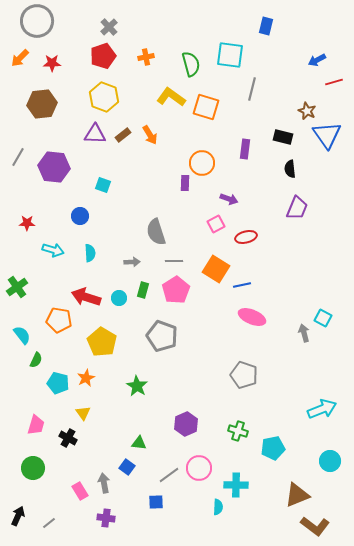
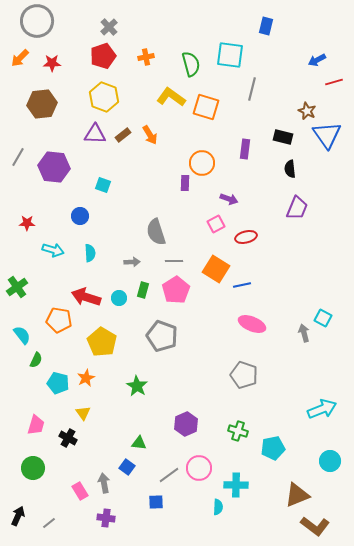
pink ellipse at (252, 317): moved 7 px down
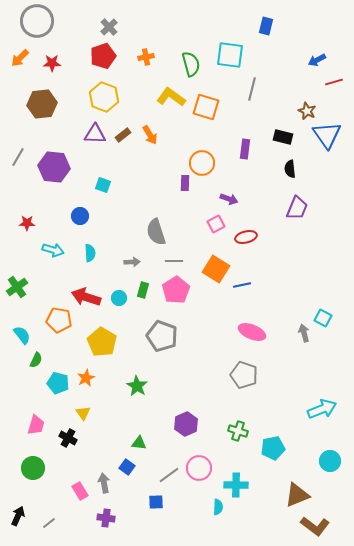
pink ellipse at (252, 324): moved 8 px down
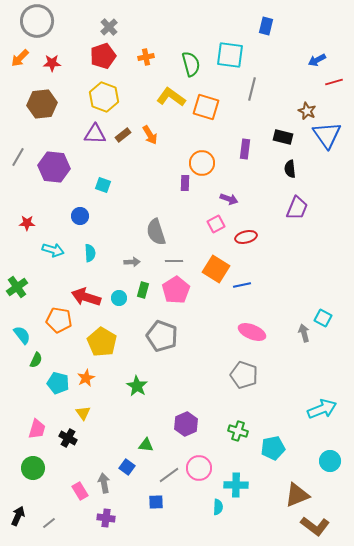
pink trapezoid at (36, 425): moved 1 px right, 4 px down
green triangle at (139, 443): moved 7 px right, 2 px down
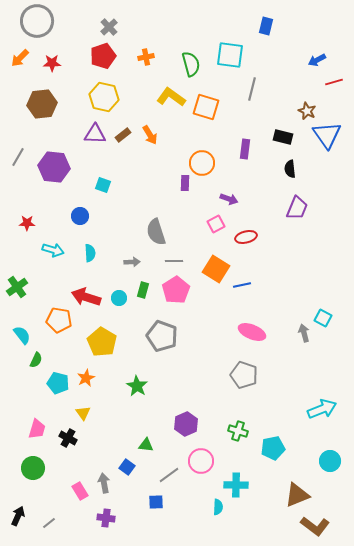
yellow hexagon at (104, 97): rotated 8 degrees counterclockwise
pink circle at (199, 468): moved 2 px right, 7 px up
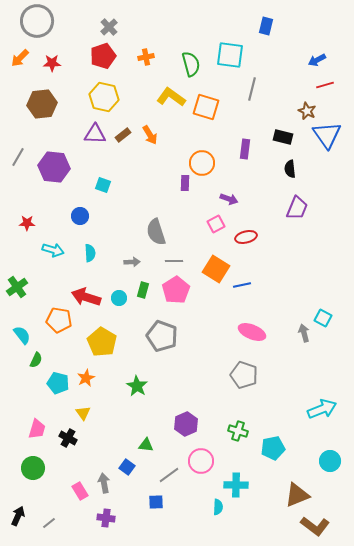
red line at (334, 82): moved 9 px left, 3 px down
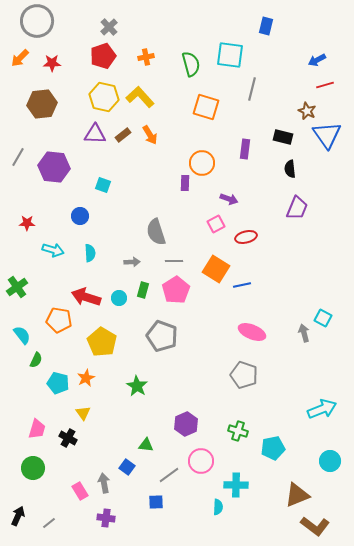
yellow L-shape at (171, 97): moved 31 px left; rotated 12 degrees clockwise
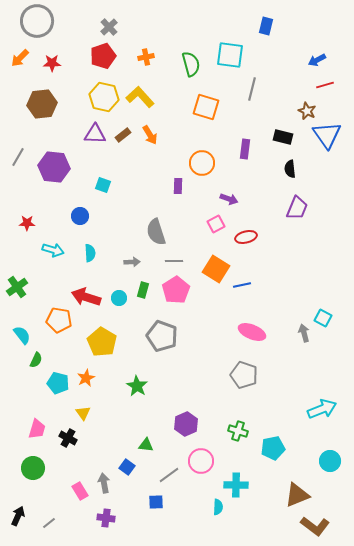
purple rectangle at (185, 183): moved 7 px left, 3 px down
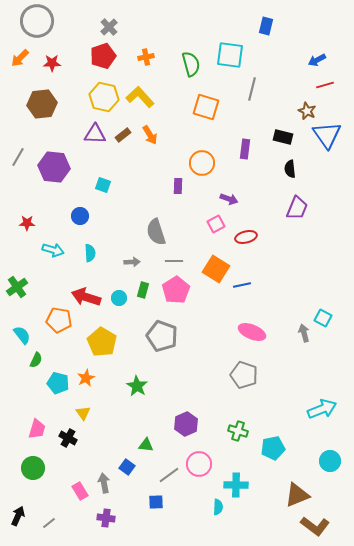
pink circle at (201, 461): moved 2 px left, 3 px down
